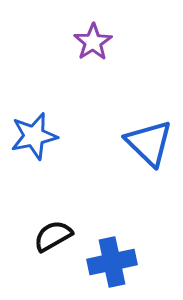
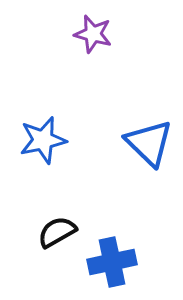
purple star: moved 8 px up; rotated 24 degrees counterclockwise
blue star: moved 9 px right, 4 px down
black semicircle: moved 4 px right, 4 px up
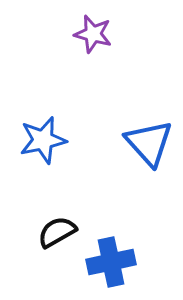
blue triangle: rotated 4 degrees clockwise
blue cross: moved 1 px left
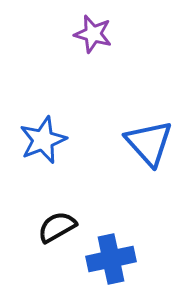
blue star: rotated 9 degrees counterclockwise
black semicircle: moved 5 px up
blue cross: moved 3 px up
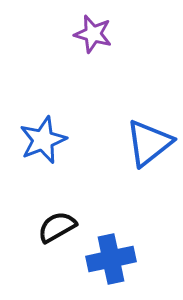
blue triangle: rotated 34 degrees clockwise
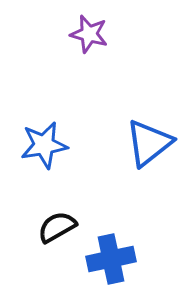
purple star: moved 4 px left
blue star: moved 1 px right, 5 px down; rotated 12 degrees clockwise
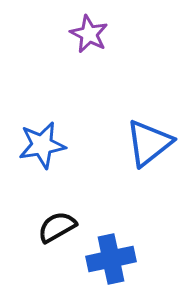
purple star: rotated 12 degrees clockwise
blue star: moved 2 px left
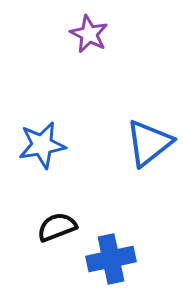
black semicircle: rotated 9 degrees clockwise
